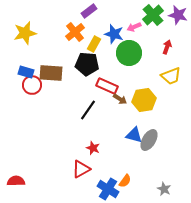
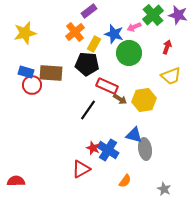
gray ellipse: moved 4 px left, 9 px down; rotated 40 degrees counterclockwise
blue cross: moved 39 px up
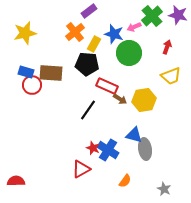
green cross: moved 1 px left, 1 px down
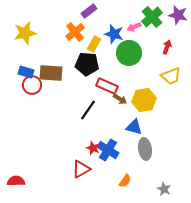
green cross: moved 1 px down
blue triangle: moved 8 px up
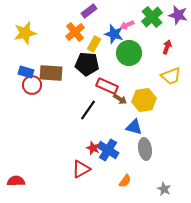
pink arrow: moved 7 px left, 2 px up
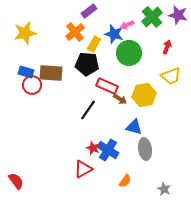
yellow hexagon: moved 5 px up
red triangle: moved 2 px right
red semicircle: rotated 54 degrees clockwise
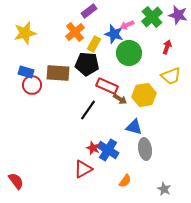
brown rectangle: moved 7 px right
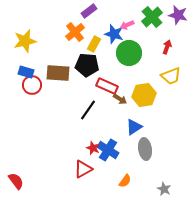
yellow star: moved 8 px down
black pentagon: moved 1 px down
blue triangle: rotated 48 degrees counterclockwise
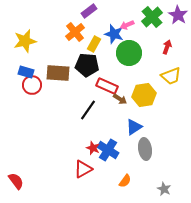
purple star: rotated 18 degrees clockwise
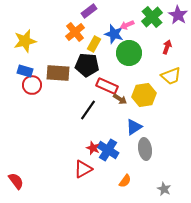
blue rectangle: moved 1 px left, 1 px up
